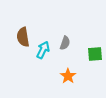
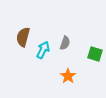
brown semicircle: rotated 24 degrees clockwise
green square: rotated 21 degrees clockwise
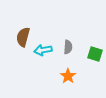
gray semicircle: moved 3 px right, 4 px down; rotated 16 degrees counterclockwise
cyan arrow: rotated 126 degrees counterclockwise
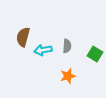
gray semicircle: moved 1 px left, 1 px up
green square: rotated 14 degrees clockwise
orange star: rotated 21 degrees clockwise
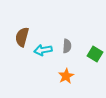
brown semicircle: moved 1 px left
orange star: moved 2 px left; rotated 14 degrees counterclockwise
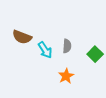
brown semicircle: rotated 84 degrees counterclockwise
cyan arrow: moved 2 px right; rotated 114 degrees counterclockwise
green square: rotated 14 degrees clockwise
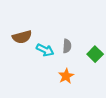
brown semicircle: rotated 36 degrees counterclockwise
cyan arrow: rotated 30 degrees counterclockwise
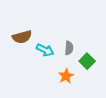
gray semicircle: moved 2 px right, 2 px down
green square: moved 8 px left, 7 px down
